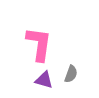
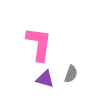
purple triangle: moved 1 px right, 1 px up
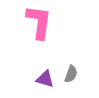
pink L-shape: moved 22 px up
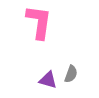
purple triangle: moved 3 px right, 1 px down
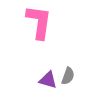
gray semicircle: moved 3 px left, 2 px down
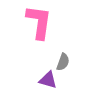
gray semicircle: moved 5 px left, 14 px up
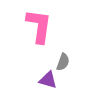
pink L-shape: moved 4 px down
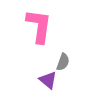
purple triangle: rotated 24 degrees clockwise
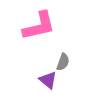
pink L-shape: rotated 69 degrees clockwise
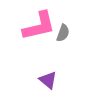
gray semicircle: moved 29 px up
